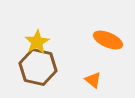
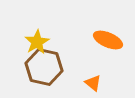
brown hexagon: moved 6 px right
orange triangle: moved 3 px down
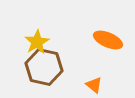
orange triangle: moved 1 px right, 2 px down
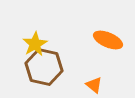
yellow star: moved 2 px left, 2 px down
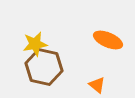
yellow star: rotated 20 degrees clockwise
orange triangle: moved 3 px right
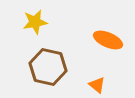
yellow star: moved 22 px up
brown hexagon: moved 4 px right
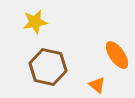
orange ellipse: moved 9 px right, 15 px down; rotated 32 degrees clockwise
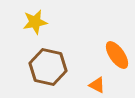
orange triangle: rotated 12 degrees counterclockwise
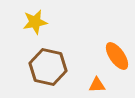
orange ellipse: moved 1 px down
orange triangle: rotated 30 degrees counterclockwise
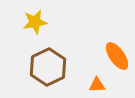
brown hexagon: rotated 21 degrees clockwise
